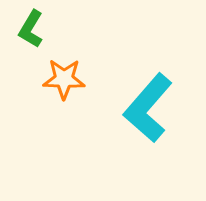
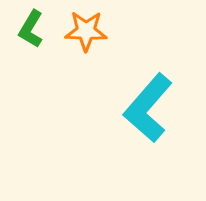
orange star: moved 22 px right, 48 px up
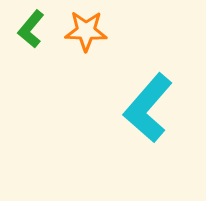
green L-shape: rotated 9 degrees clockwise
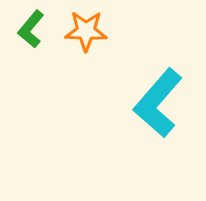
cyan L-shape: moved 10 px right, 5 px up
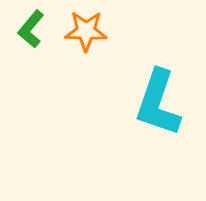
cyan L-shape: rotated 22 degrees counterclockwise
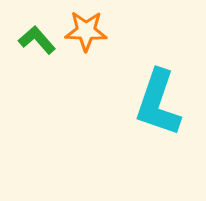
green L-shape: moved 6 px right, 11 px down; rotated 99 degrees clockwise
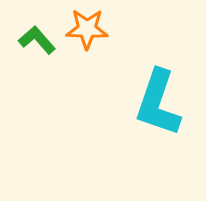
orange star: moved 1 px right, 2 px up
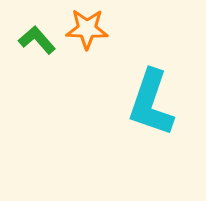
cyan L-shape: moved 7 px left
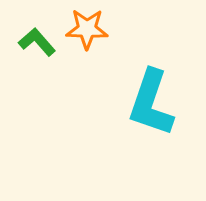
green L-shape: moved 2 px down
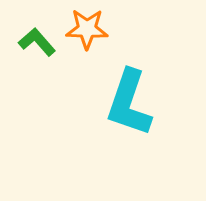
cyan L-shape: moved 22 px left
